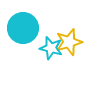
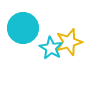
cyan star: rotated 15 degrees clockwise
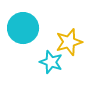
cyan star: moved 14 px down; rotated 10 degrees counterclockwise
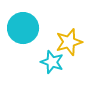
cyan star: moved 1 px right
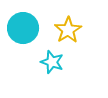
yellow star: moved 1 px left, 12 px up; rotated 16 degrees counterclockwise
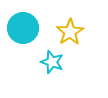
yellow star: moved 2 px right, 2 px down
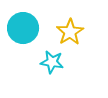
cyan star: rotated 10 degrees counterclockwise
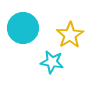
yellow star: moved 3 px down
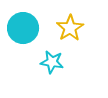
yellow star: moved 7 px up
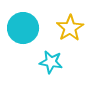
cyan star: moved 1 px left
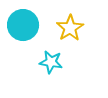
cyan circle: moved 3 px up
